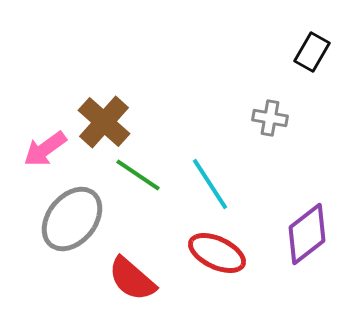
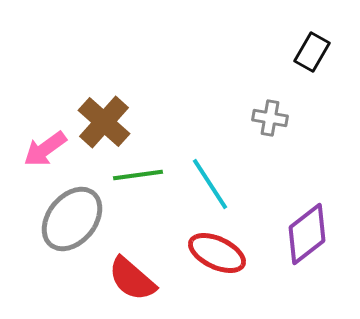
green line: rotated 42 degrees counterclockwise
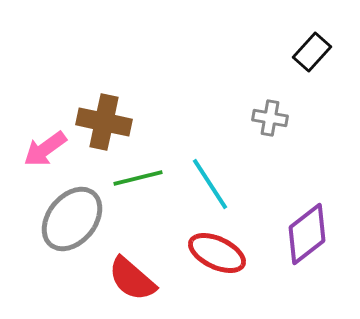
black rectangle: rotated 12 degrees clockwise
brown cross: rotated 30 degrees counterclockwise
green line: moved 3 px down; rotated 6 degrees counterclockwise
